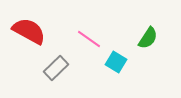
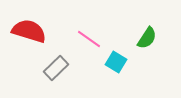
red semicircle: rotated 12 degrees counterclockwise
green semicircle: moved 1 px left
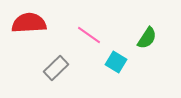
red semicircle: moved 8 px up; rotated 20 degrees counterclockwise
pink line: moved 4 px up
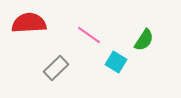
green semicircle: moved 3 px left, 2 px down
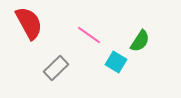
red semicircle: rotated 64 degrees clockwise
green semicircle: moved 4 px left, 1 px down
